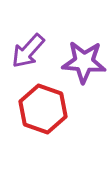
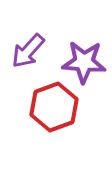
red hexagon: moved 11 px right, 2 px up; rotated 21 degrees clockwise
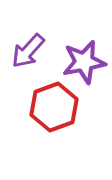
purple star: rotated 15 degrees counterclockwise
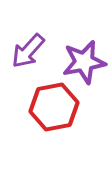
red hexagon: rotated 9 degrees clockwise
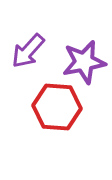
red hexagon: moved 3 px right; rotated 15 degrees clockwise
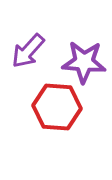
purple star: rotated 15 degrees clockwise
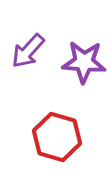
red hexagon: moved 30 px down; rotated 12 degrees clockwise
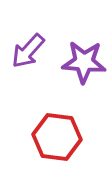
red hexagon: rotated 9 degrees counterclockwise
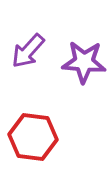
red hexagon: moved 24 px left
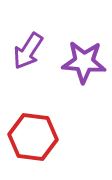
purple arrow: rotated 9 degrees counterclockwise
